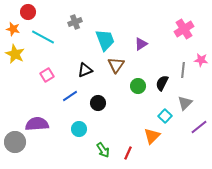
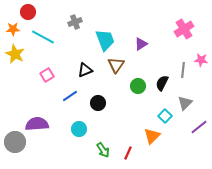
orange star: rotated 16 degrees counterclockwise
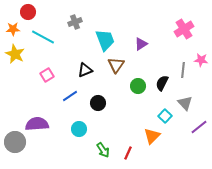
gray triangle: rotated 28 degrees counterclockwise
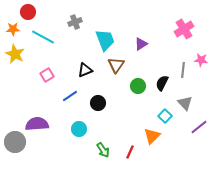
red line: moved 2 px right, 1 px up
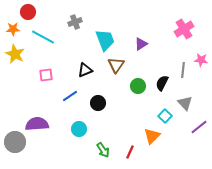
pink square: moved 1 px left; rotated 24 degrees clockwise
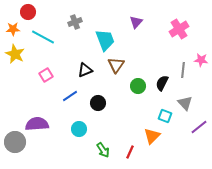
pink cross: moved 5 px left
purple triangle: moved 5 px left, 22 px up; rotated 16 degrees counterclockwise
pink square: rotated 24 degrees counterclockwise
cyan square: rotated 24 degrees counterclockwise
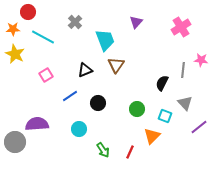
gray cross: rotated 24 degrees counterclockwise
pink cross: moved 2 px right, 2 px up
green circle: moved 1 px left, 23 px down
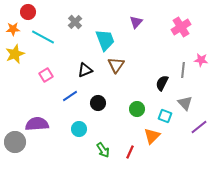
yellow star: rotated 24 degrees clockwise
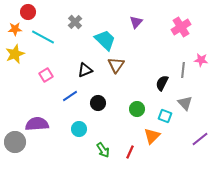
orange star: moved 2 px right
cyan trapezoid: rotated 25 degrees counterclockwise
purple line: moved 1 px right, 12 px down
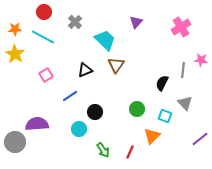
red circle: moved 16 px right
yellow star: rotated 18 degrees counterclockwise
black circle: moved 3 px left, 9 px down
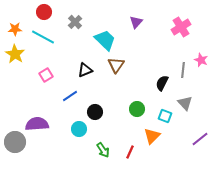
pink star: rotated 16 degrees clockwise
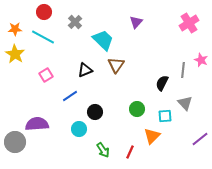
pink cross: moved 8 px right, 4 px up
cyan trapezoid: moved 2 px left
cyan square: rotated 24 degrees counterclockwise
